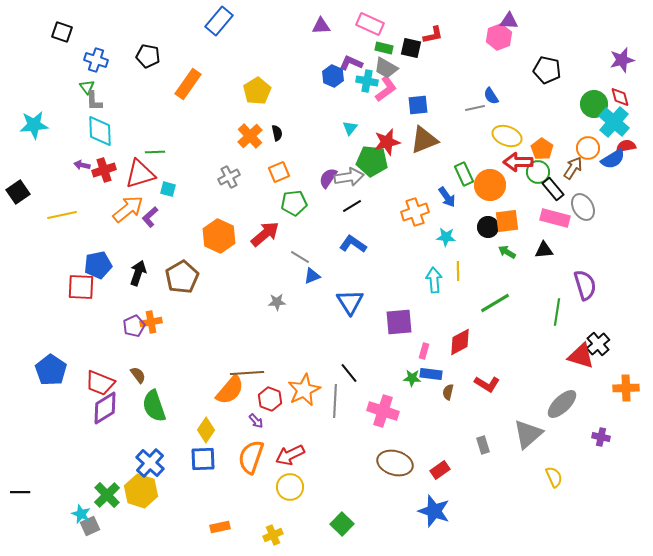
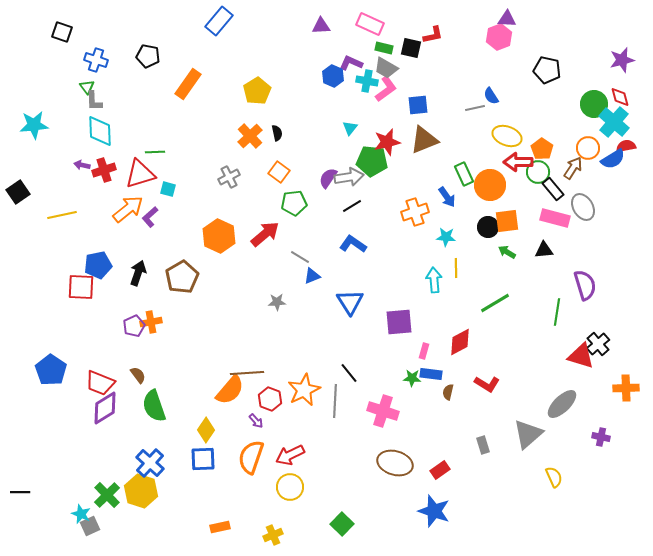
purple triangle at (509, 21): moved 2 px left, 2 px up
orange square at (279, 172): rotated 30 degrees counterclockwise
yellow line at (458, 271): moved 2 px left, 3 px up
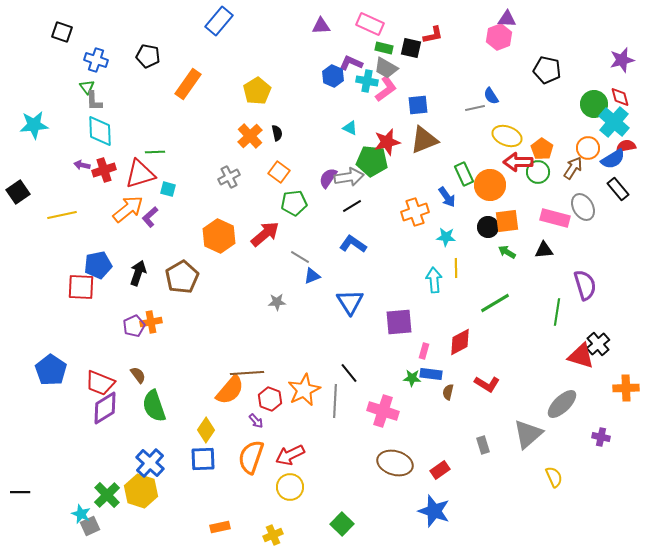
cyan triangle at (350, 128): rotated 42 degrees counterclockwise
black rectangle at (553, 189): moved 65 px right
